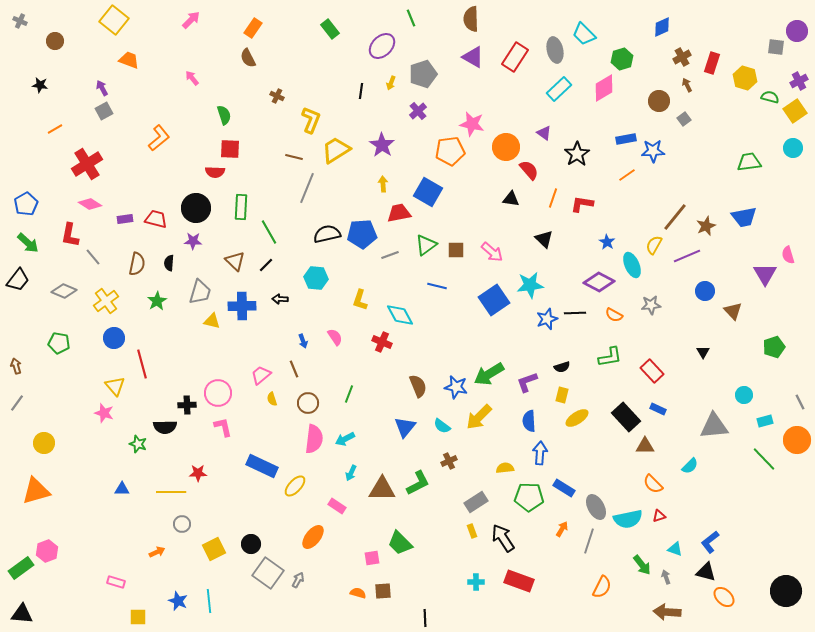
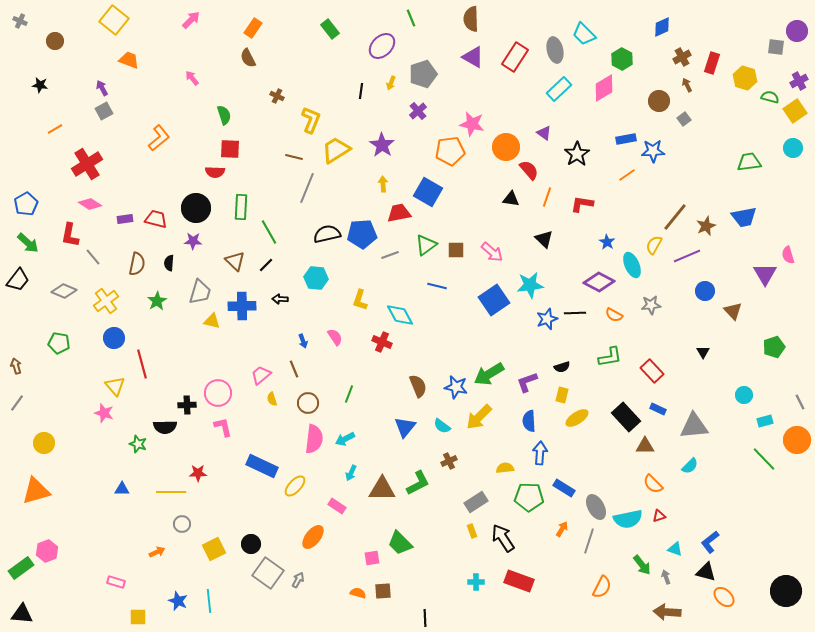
green hexagon at (622, 59): rotated 15 degrees counterclockwise
orange line at (553, 198): moved 6 px left, 1 px up
gray triangle at (714, 426): moved 20 px left
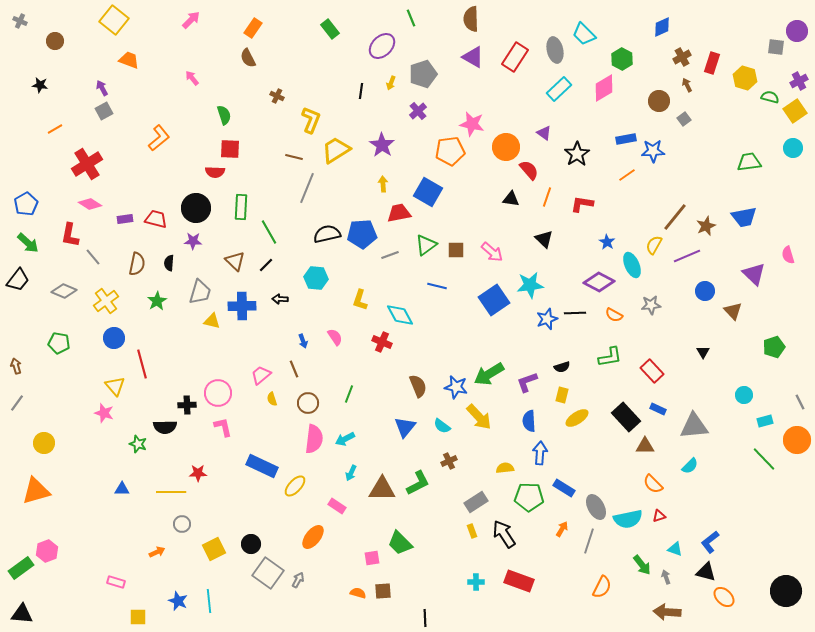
purple triangle at (765, 274): moved 11 px left; rotated 15 degrees counterclockwise
yellow arrow at (479, 417): rotated 88 degrees counterclockwise
black arrow at (503, 538): moved 1 px right, 4 px up
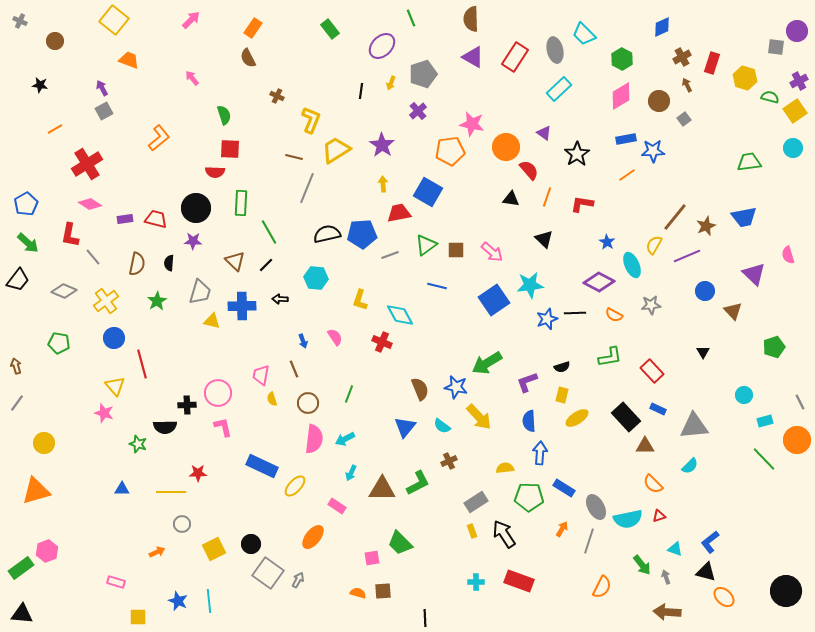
pink diamond at (604, 88): moved 17 px right, 8 px down
green rectangle at (241, 207): moved 4 px up
green arrow at (489, 374): moved 2 px left, 11 px up
pink trapezoid at (261, 375): rotated 40 degrees counterclockwise
brown semicircle at (418, 386): moved 2 px right, 3 px down
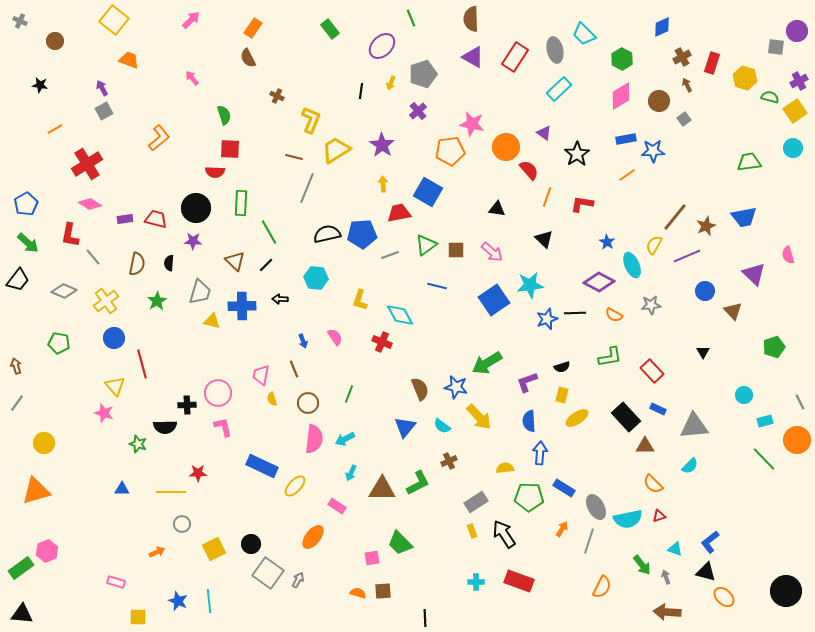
black triangle at (511, 199): moved 14 px left, 10 px down
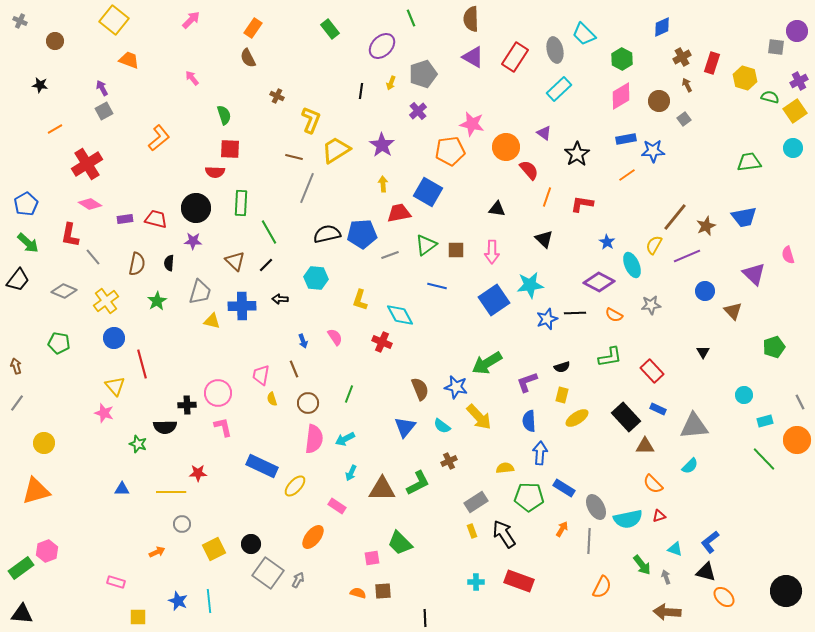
pink arrow at (492, 252): rotated 50 degrees clockwise
gray line at (589, 541): rotated 15 degrees counterclockwise
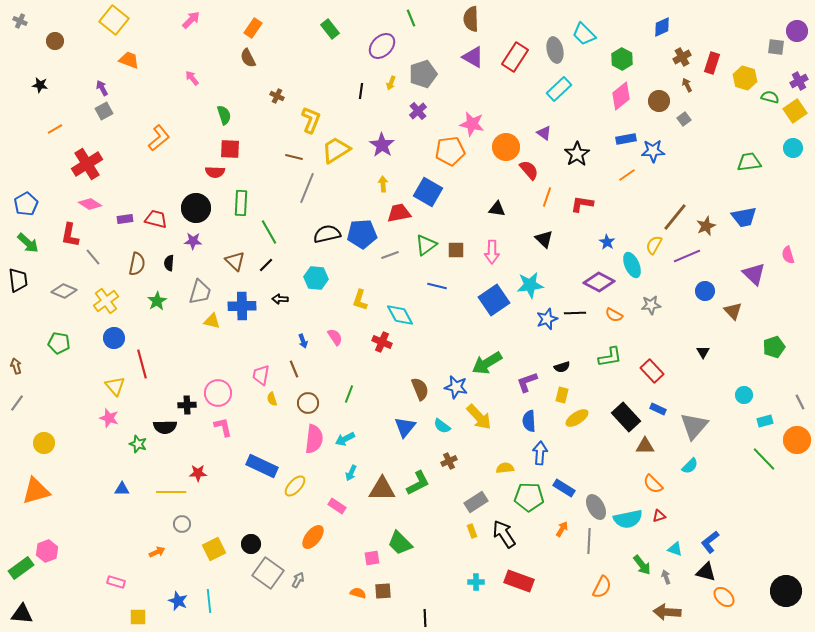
pink diamond at (621, 96): rotated 8 degrees counterclockwise
black trapezoid at (18, 280): rotated 45 degrees counterclockwise
pink star at (104, 413): moved 5 px right, 5 px down
gray triangle at (694, 426): rotated 44 degrees counterclockwise
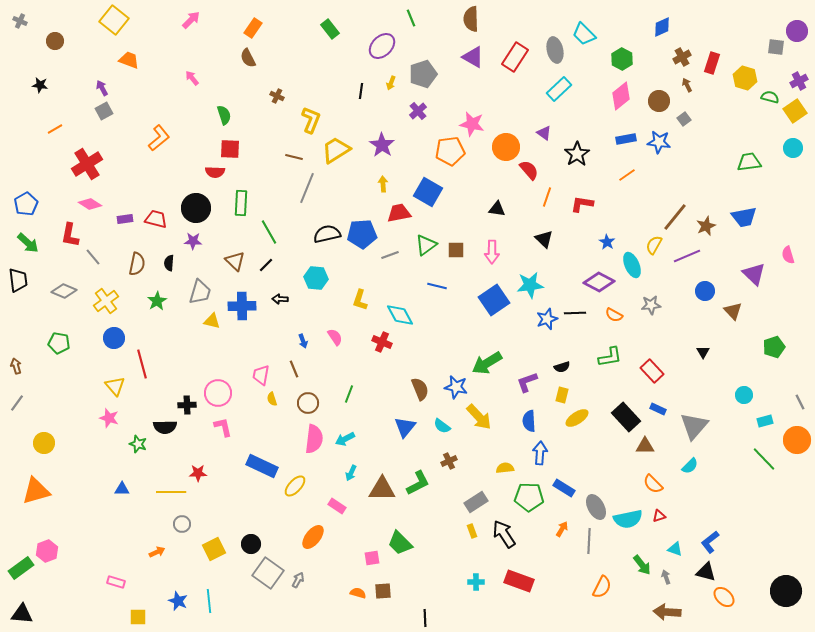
blue star at (653, 151): moved 6 px right, 9 px up; rotated 10 degrees clockwise
